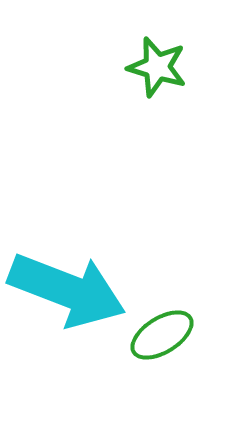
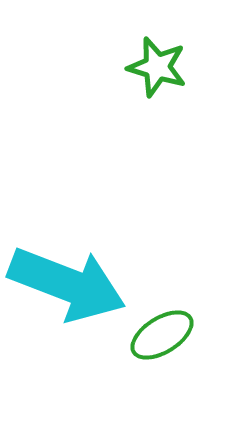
cyan arrow: moved 6 px up
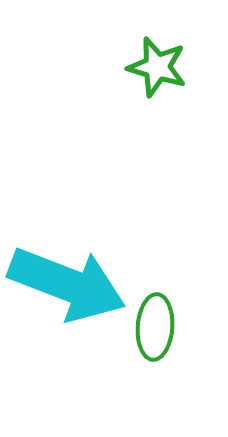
green ellipse: moved 7 px left, 8 px up; rotated 54 degrees counterclockwise
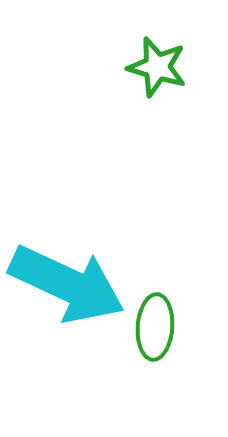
cyan arrow: rotated 4 degrees clockwise
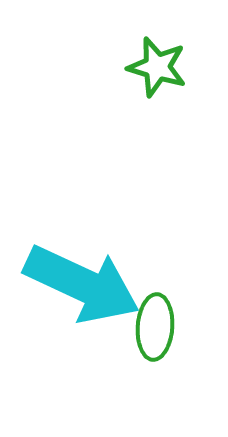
cyan arrow: moved 15 px right
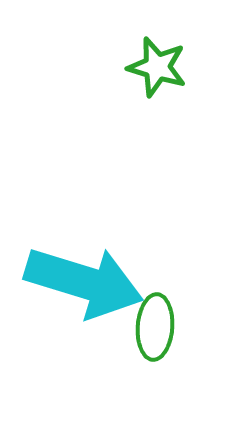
cyan arrow: moved 2 px right, 2 px up; rotated 8 degrees counterclockwise
